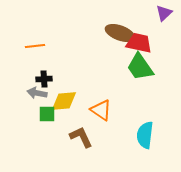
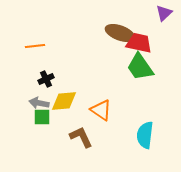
black cross: moved 2 px right; rotated 21 degrees counterclockwise
gray arrow: moved 2 px right, 10 px down
green square: moved 5 px left, 3 px down
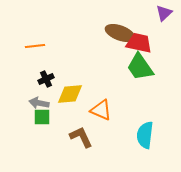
yellow diamond: moved 6 px right, 7 px up
orange triangle: rotated 10 degrees counterclockwise
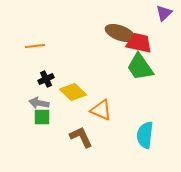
yellow diamond: moved 3 px right, 2 px up; rotated 48 degrees clockwise
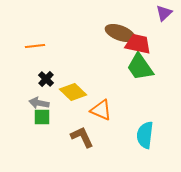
red trapezoid: moved 1 px left, 1 px down
black cross: rotated 21 degrees counterclockwise
brown L-shape: moved 1 px right
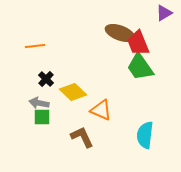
purple triangle: rotated 12 degrees clockwise
red trapezoid: moved 1 px up; rotated 124 degrees counterclockwise
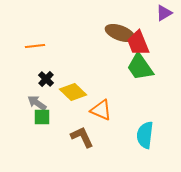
gray arrow: moved 2 px left; rotated 24 degrees clockwise
